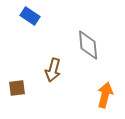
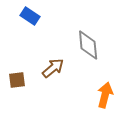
brown arrow: moved 2 px up; rotated 145 degrees counterclockwise
brown square: moved 8 px up
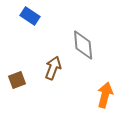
gray diamond: moved 5 px left
brown arrow: rotated 30 degrees counterclockwise
brown square: rotated 12 degrees counterclockwise
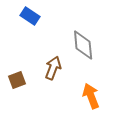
orange arrow: moved 14 px left, 1 px down; rotated 35 degrees counterclockwise
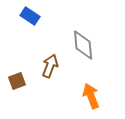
brown arrow: moved 3 px left, 2 px up
brown square: moved 1 px down
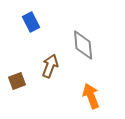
blue rectangle: moved 1 px right, 6 px down; rotated 30 degrees clockwise
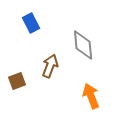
blue rectangle: moved 1 px down
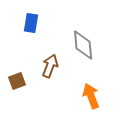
blue rectangle: rotated 36 degrees clockwise
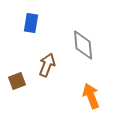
brown arrow: moved 3 px left, 1 px up
